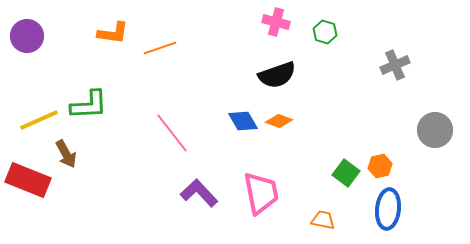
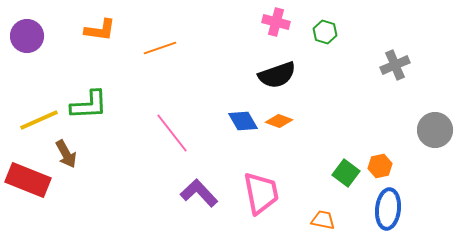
orange L-shape: moved 13 px left, 3 px up
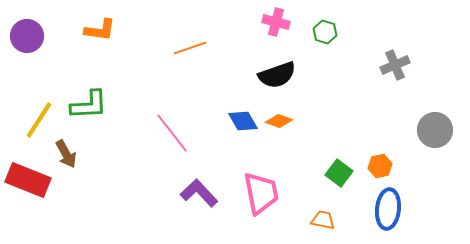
orange line: moved 30 px right
yellow line: rotated 33 degrees counterclockwise
green square: moved 7 px left
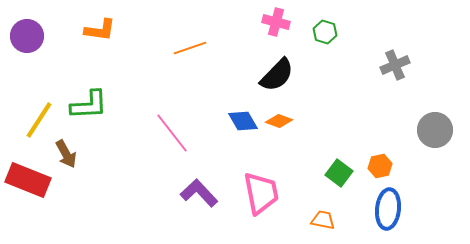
black semicircle: rotated 27 degrees counterclockwise
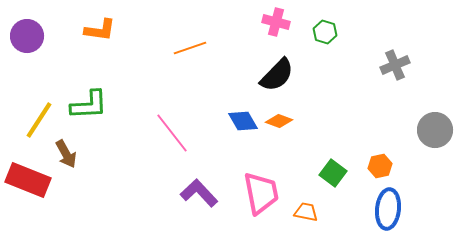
green square: moved 6 px left
orange trapezoid: moved 17 px left, 8 px up
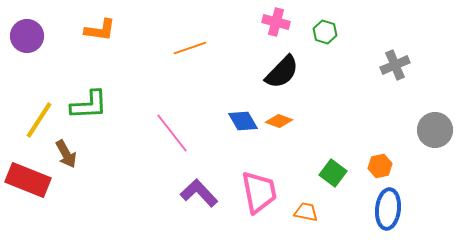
black semicircle: moved 5 px right, 3 px up
pink trapezoid: moved 2 px left, 1 px up
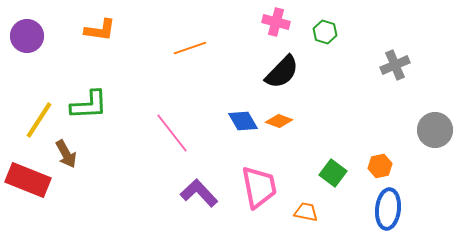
pink trapezoid: moved 5 px up
